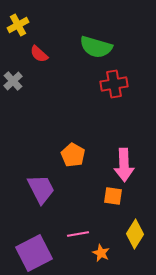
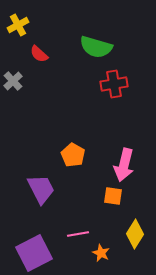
pink arrow: rotated 16 degrees clockwise
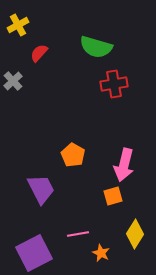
red semicircle: moved 1 px up; rotated 90 degrees clockwise
orange square: rotated 24 degrees counterclockwise
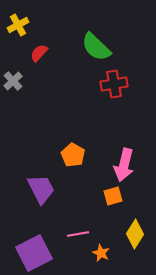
green semicircle: rotated 28 degrees clockwise
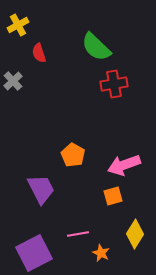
red semicircle: rotated 60 degrees counterclockwise
pink arrow: rotated 56 degrees clockwise
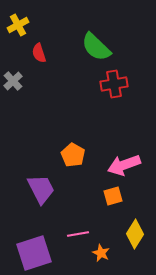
purple square: rotated 9 degrees clockwise
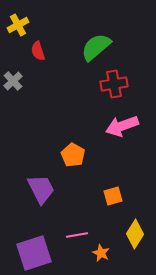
green semicircle: rotated 96 degrees clockwise
red semicircle: moved 1 px left, 2 px up
pink arrow: moved 2 px left, 39 px up
pink line: moved 1 px left, 1 px down
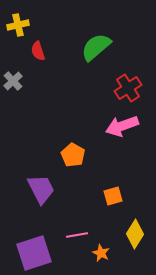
yellow cross: rotated 15 degrees clockwise
red cross: moved 14 px right, 4 px down; rotated 24 degrees counterclockwise
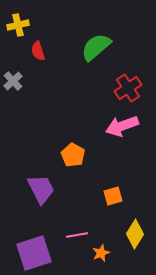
orange star: rotated 24 degrees clockwise
